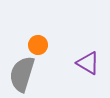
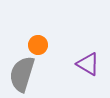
purple triangle: moved 1 px down
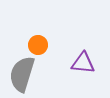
purple triangle: moved 5 px left, 1 px up; rotated 25 degrees counterclockwise
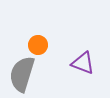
purple triangle: rotated 15 degrees clockwise
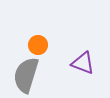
gray semicircle: moved 4 px right, 1 px down
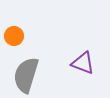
orange circle: moved 24 px left, 9 px up
